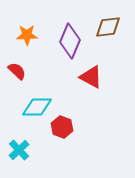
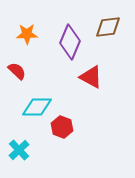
orange star: moved 1 px up
purple diamond: moved 1 px down
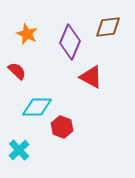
orange star: rotated 25 degrees clockwise
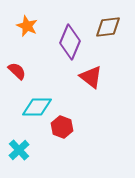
orange star: moved 8 px up
red triangle: rotated 10 degrees clockwise
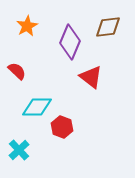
orange star: rotated 20 degrees clockwise
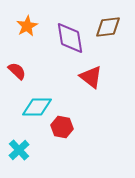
purple diamond: moved 4 px up; rotated 32 degrees counterclockwise
red hexagon: rotated 10 degrees counterclockwise
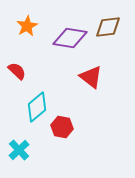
purple diamond: rotated 72 degrees counterclockwise
cyan diamond: rotated 40 degrees counterclockwise
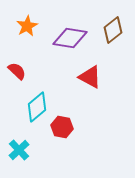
brown diamond: moved 5 px right, 3 px down; rotated 32 degrees counterclockwise
red triangle: moved 1 px left; rotated 10 degrees counterclockwise
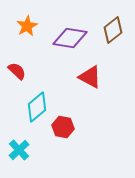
red hexagon: moved 1 px right
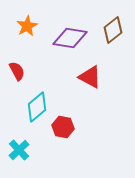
red semicircle: rotated 18 degrees clockwise
